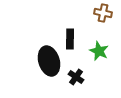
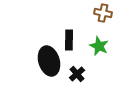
black rectangle: moved 1 px left, 1 px down
green star: moved 5 px up
black cross: moved 1 px right, 3 px up; rotated 14 degrees clockwise
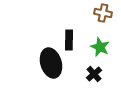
green star: moved 1 px right, 1 px down
black ellipse: moved 2 px right, 2 px down
black cross: moved 17 px right
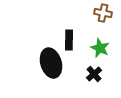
green star: moved 1 px down
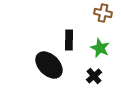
black ellipse: moved 2 px left, 2 px down; rotated 28 degrees counterclockwise
black cross: moved 2 px down
